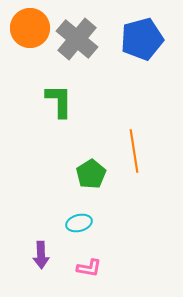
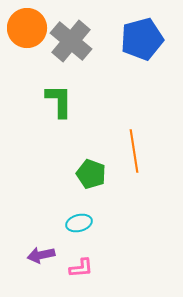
orange circle: moved 3 px left
gray cross: moved 6 px left, 2 px down
green pentagon: rotated 20 degrees counterclockwise
purple arrow: rotated 80 degrees clockwise
pink L-shape: moved 8 px left; rotated 15 degrees counterclockwise
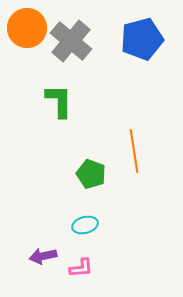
cyan ellipse: moved 6 px right, 2 px down
purple arrow: moved 2 px right, 1 px down
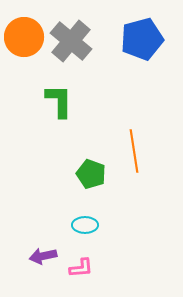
orange circle: moved 3 px left, 9 px down
cyan ellipse: rotated 15 degrees clockwise
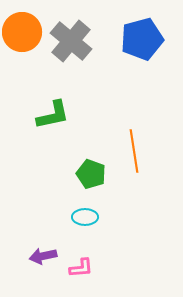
orange circle: moved 2 px left, 5 px up
green L-shape: moved 6 px left, 14 px down; rotated 78 degrees clockwise
cyan ellipse: moved 8 px up
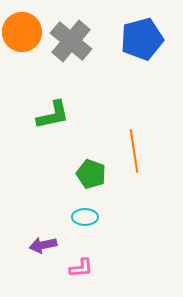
purple arrow: moved 11 px up
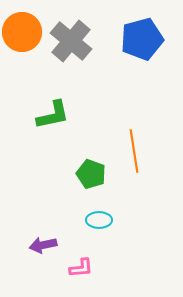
cyan ellipse: moved 14 px right, 3 px down
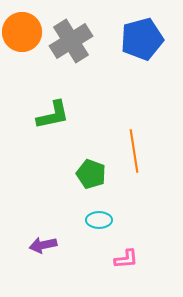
gray cross: rotated 18 degrees clockwise
pink L-shape: moved 45 px right, 9 px up
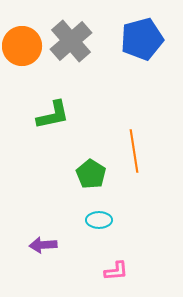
orange circle: moved 14 px down
gray cross: rotated 9 degrees counterclockwise
green pentagon: rotated 12 degrees clockwise
purple arrow: rotated 8 degrees clockwise
pink L-shape: moved 10 px left, 12 px down
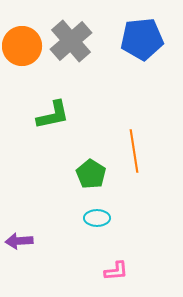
blue pentagon: rotated 9 degrees clockwise
cyan ellipse: moved 2 px left, 2 px up
purple arrow: moved 24 px left, 4 px up
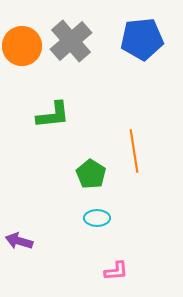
green L-shape: rotated 6 degrees clockwise
purple arrow: rotated 20 degrees clockwise
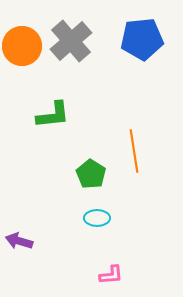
pink L-shape: moved 5 px left, 4 px down
